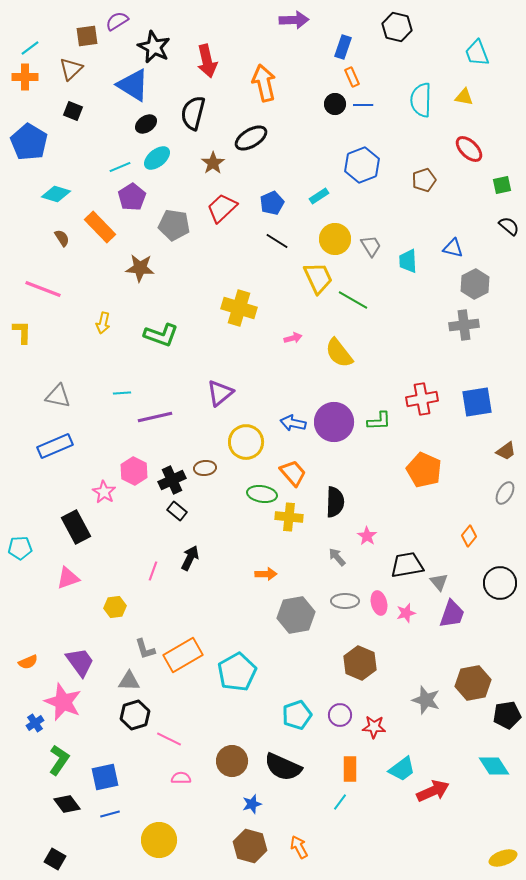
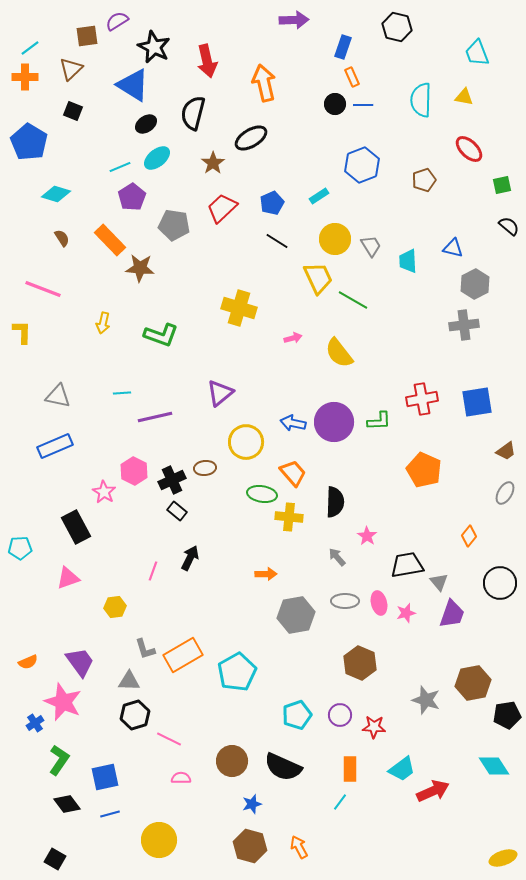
orange rectangle at (100, 227): moved 10 px right, 13 px down
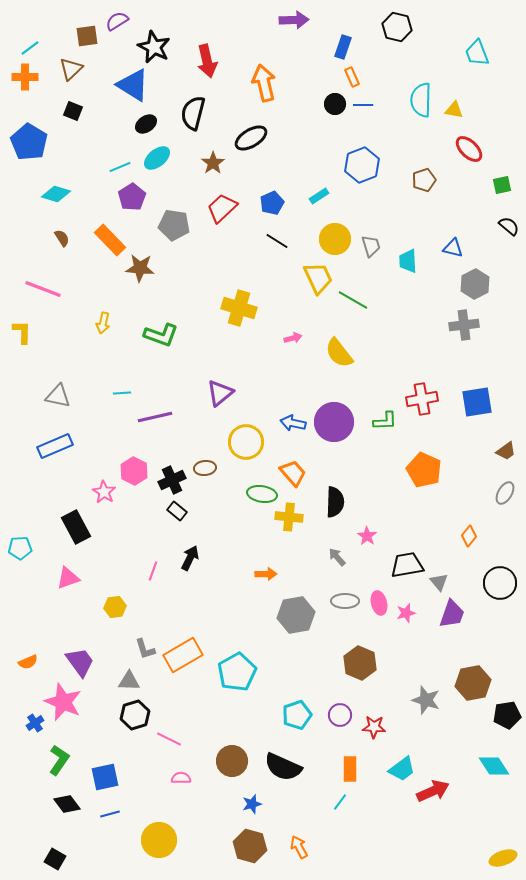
yellow triangle at (464, 97): moved 10 px left, 13 px down
gray trapezoid at (371, 246): rotated 15 degrees clockwise
green L-shape at (379, 421): moved 6 px right
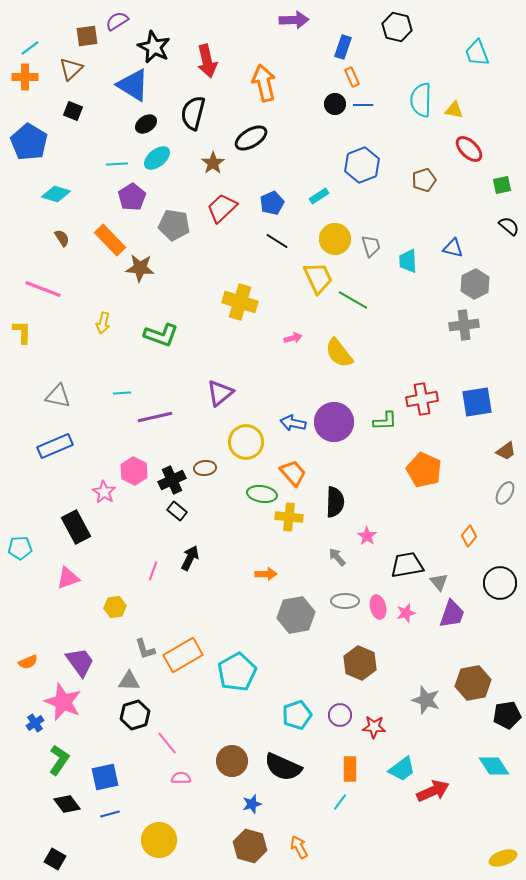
cyan line at (120, 167): moved 3 px left, 3 px up; rotated 20 degrees clockwise
yellow cross at (239, 308): moved 1 px right, 6 px up
pink ellipse at (379, 603): moved 1 px left, 4 px down
pink line at (169, 739): moved 2 px left, 4 px down; rotated 25 degrees clockwise
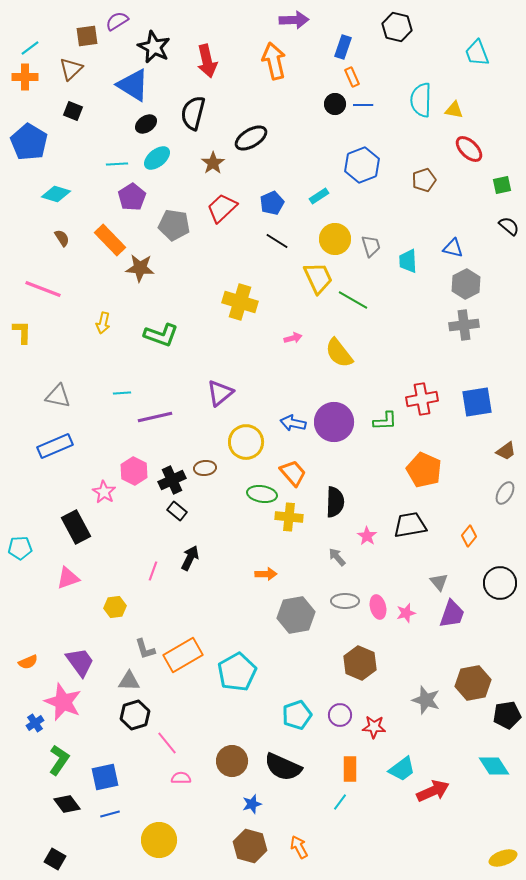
orange arrow at (264, 83): moved 10 px right, 22 px up
gray hexagon at (475, 284): moved 9 px left
black trapezoid at (407, 565): moved 3 px right, 40 px up
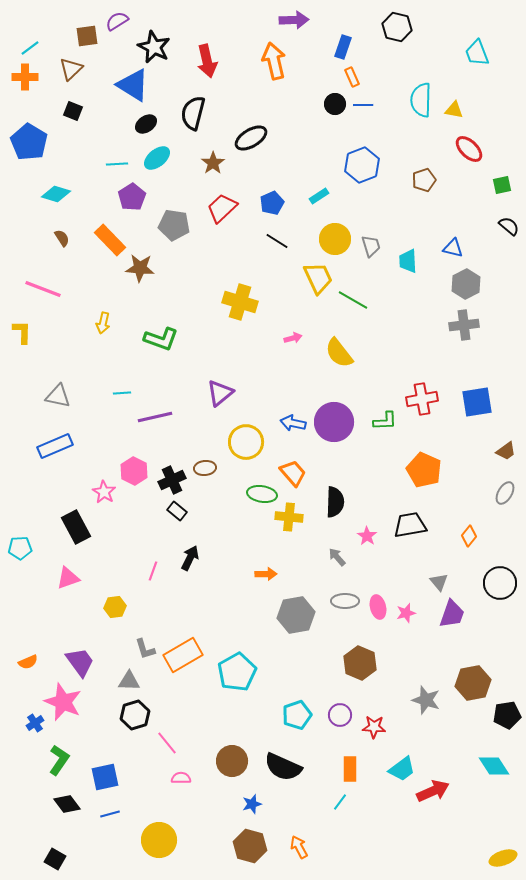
green L-shape at (161, 335): moved 4 px down
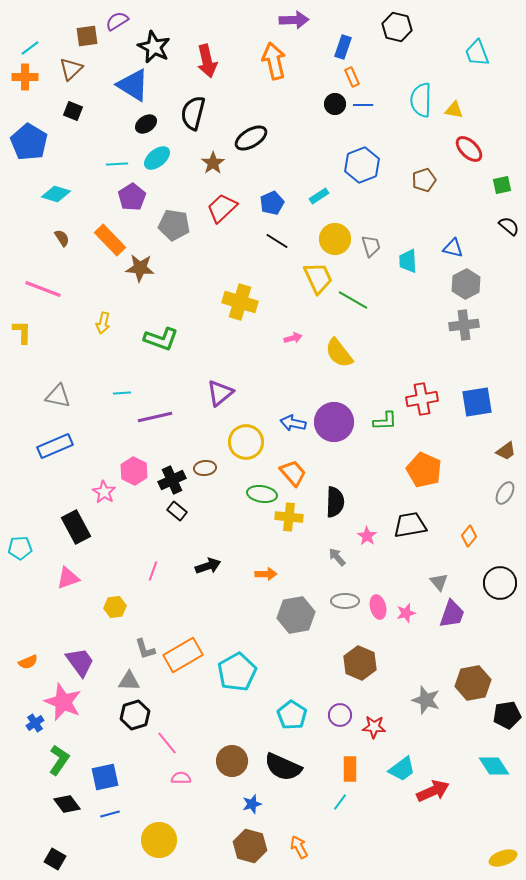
black arrow at (190, 558): moved 18 px right, 8 px down; rotated 45 degrees clockwise
cyan pentagon at (297, 715): moved 5 px left; rotated 20 degrees counterclockwise
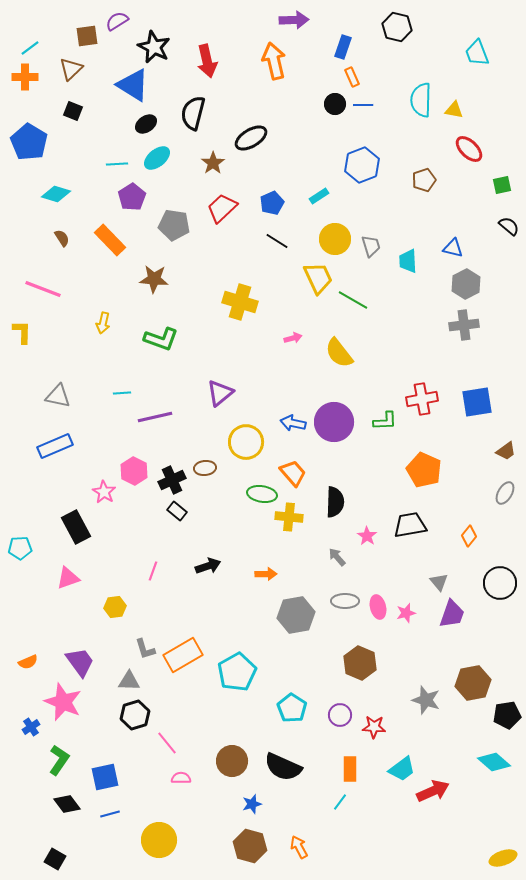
brown star at (140, 268): moved 14 px right, 11 px down
cyan pentagon at (292, 715): moved 7 px up
blue cross at (35, 723): moved 4 px left, 4 px down
cyan diamond at (494, 766): moved 4 px up; rotated 16 degrees counterclockwise
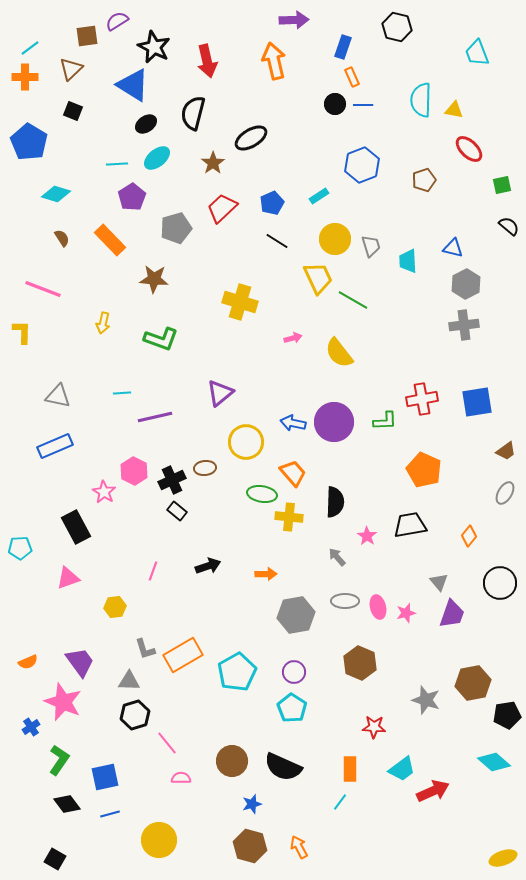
gray pentagon at (174, 225): moved 2 px right, 3 px down; rotated 24 degrees counterclockwise
purple circle at (340, 715): moved 46 px left, 43 px up
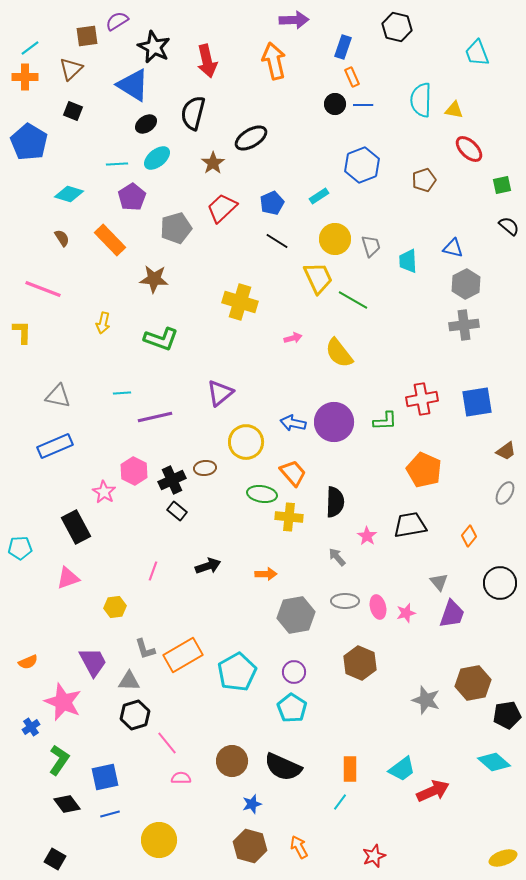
cyan diamond at (56, 194): moved 13 px right
purple trapezoid at (80, 662): moved 13 px right; rotated 8 degrees clockwise
red star at (374, 727): moved 129 px down; rotated 25 degrees counterclockwise
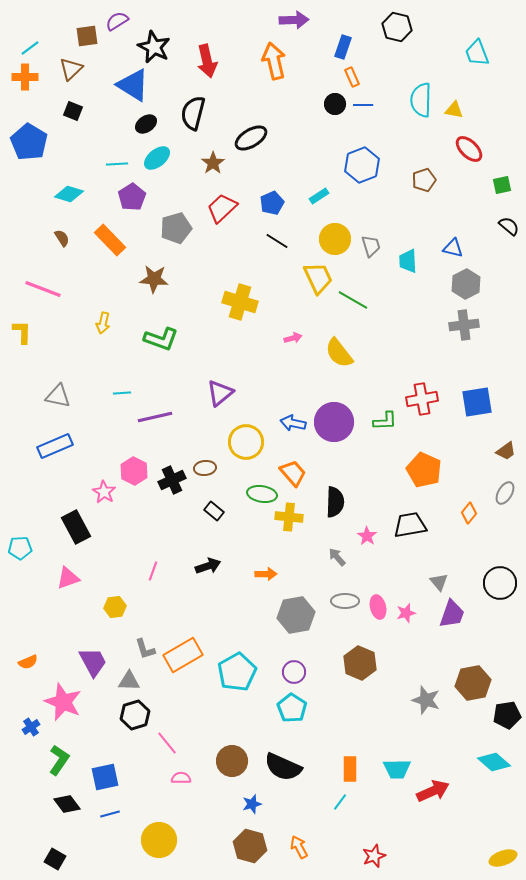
black rectangle at (177, 511): moved 37 px right
orange diamond at (469, 536): moved 23 px up
cyan trapezoid at (402, 769): moved 5 px left; rotated 36 degrees clockwise
